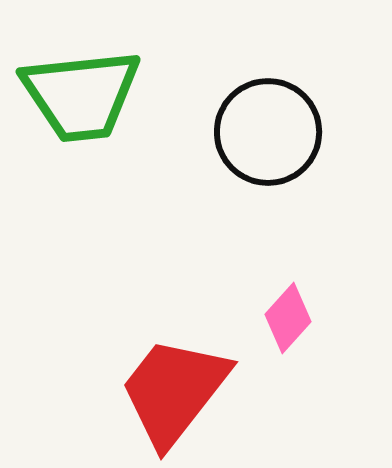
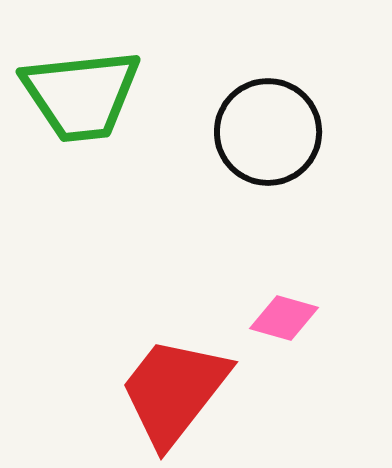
pink diamond: moved 4 px left; rotated 64 degrees clockwise
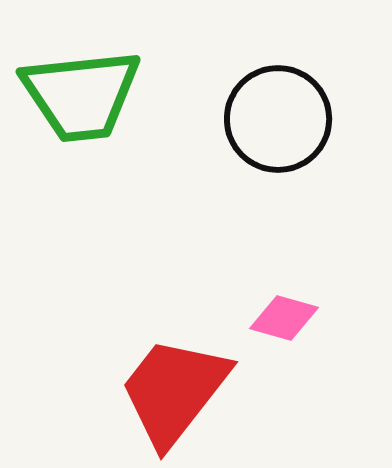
black circle: moved 10 px right, 13 px up
